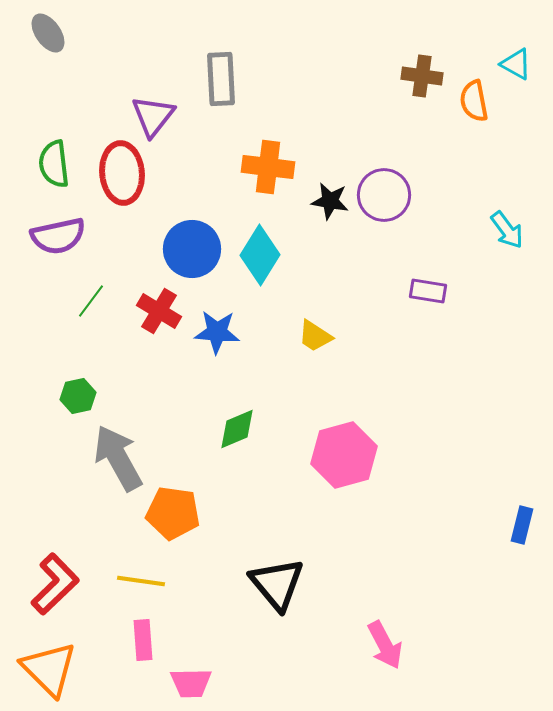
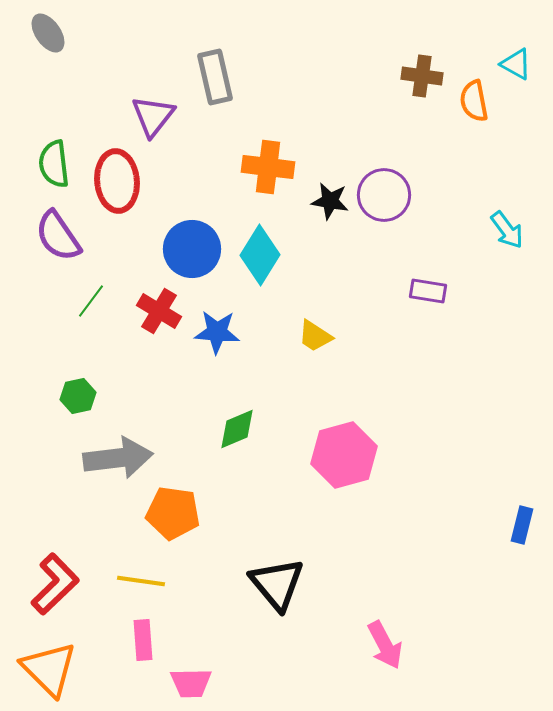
gray rectangle: moved 6 px left, 2 px up; rotated 10 degrees counterclockwise
red ellipse: moved 5 px left, 8 px down
purple semicircle: rotated 68 degrees clockwise
gray arrow: rotated 112 degrees clockwise
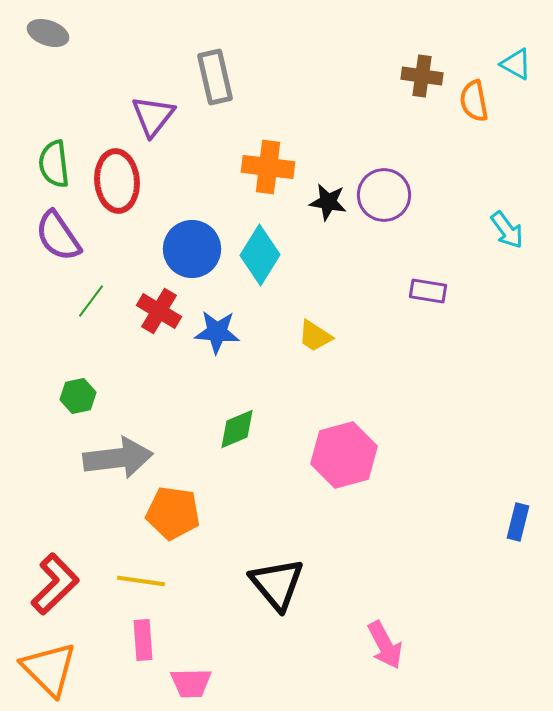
gray ellipse: rotated 36 degrees counterclockwise
black star: moved 2 px left, 1 px down
blue rectangle: moved 4 px left, 3 px up
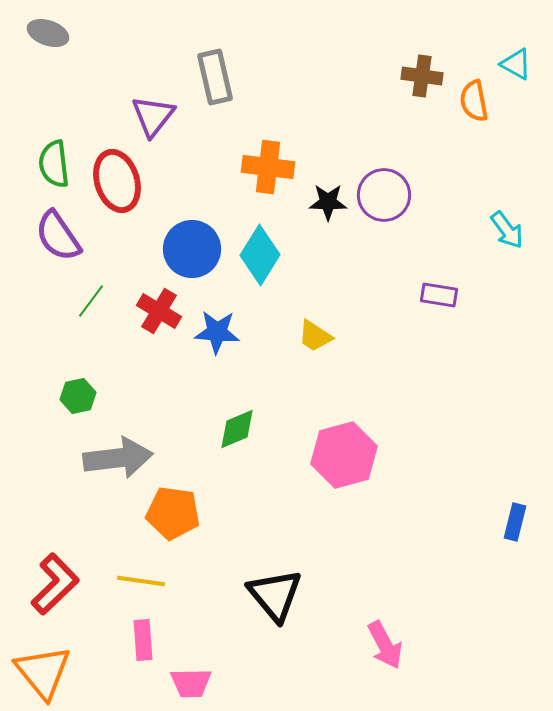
red ellipse: rotated 12 degrees counterclockwise
black star: rotated 9 degrees counterclockwise
purple rectangle: moved 11 px right, 4 px down
blue rectangle: moved 3 px left
black triangle: moved 2 px left, 11 px down
orange triangle: moved 6 px left, 3 px down; rotated 6 degrees clockwise
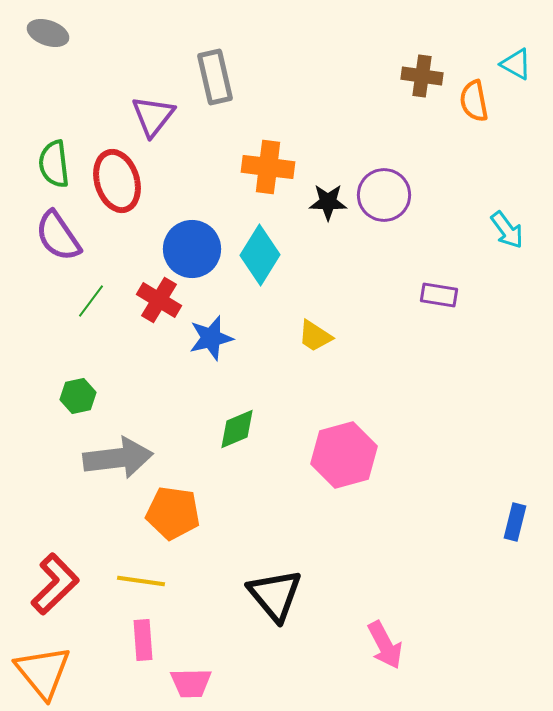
red cross: moved 11 px up
blue star: moved 6 px left, 6 px down; rotated 18 degrees counterclockwise
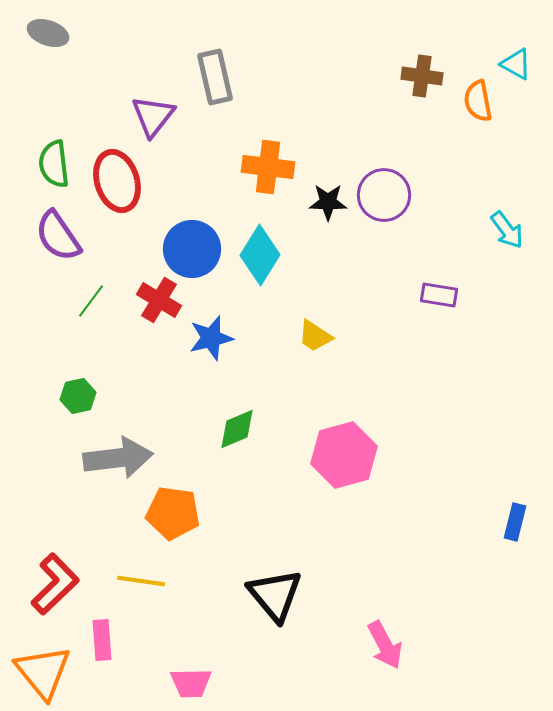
orange semicircle: moved 4 px right
pink rectangle: moved 41 px left
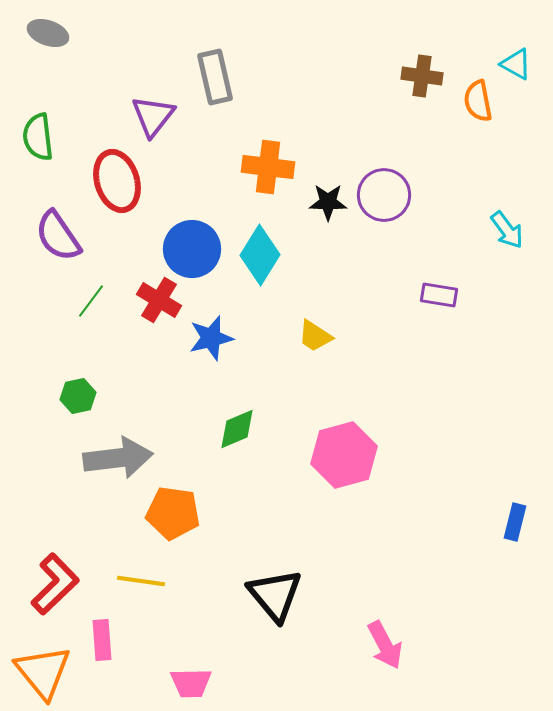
green semicircle: moved 16 px left, 27 px up
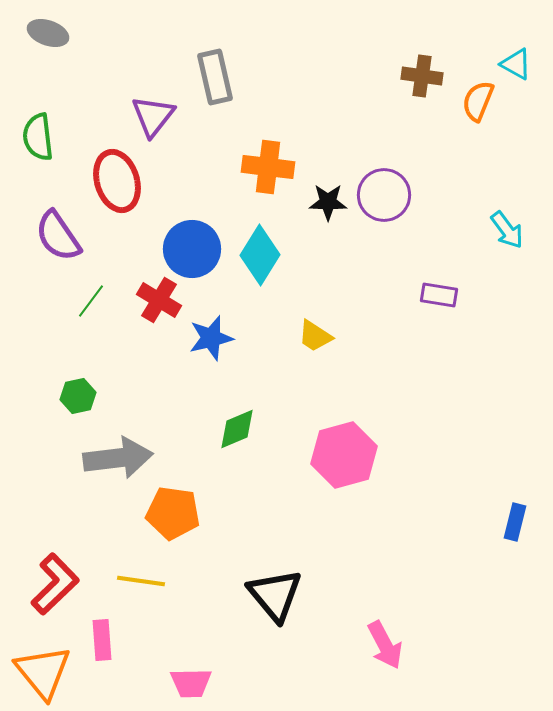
orange semicircle: rotated 33 degrees clockwise
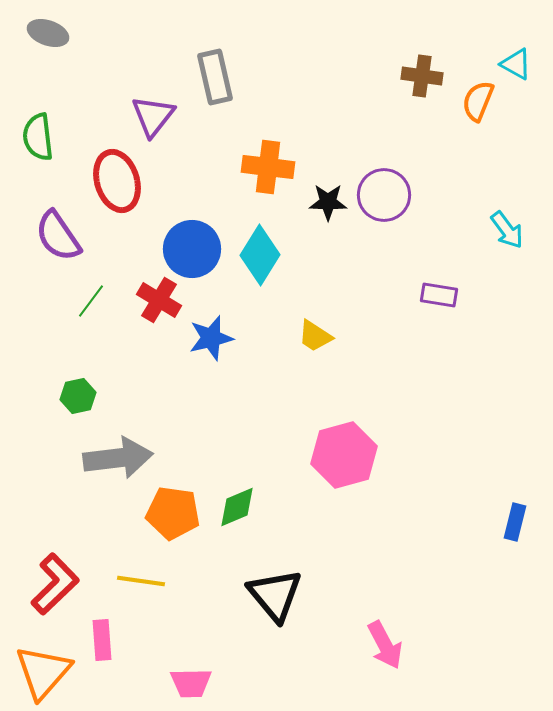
green diamond: moved 78 px down
orange triangle: rotated 20 degrees clockwise
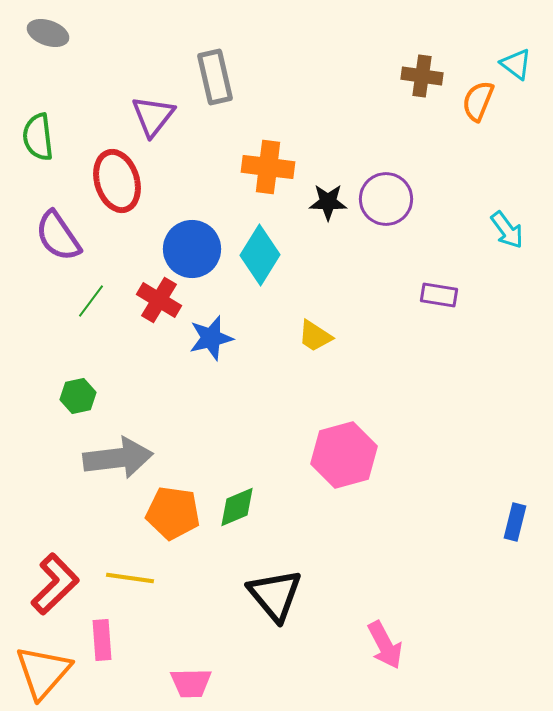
cyan triangle: rotated 8 degrees clockwise
purple circle: moved 2 px right, 4 px down
yellow line: moved 11 px left, 3 px up
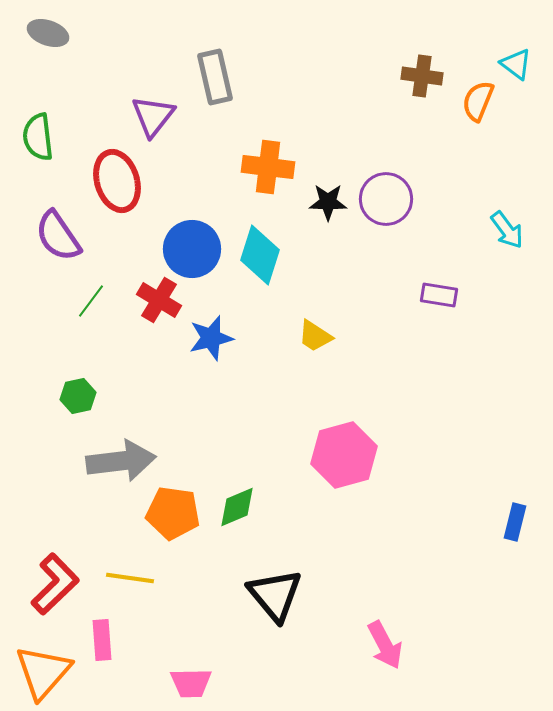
cyan diamond: rotated 14 degrees counterclockwise
gray arrow: moved 3 px right, 3 px down
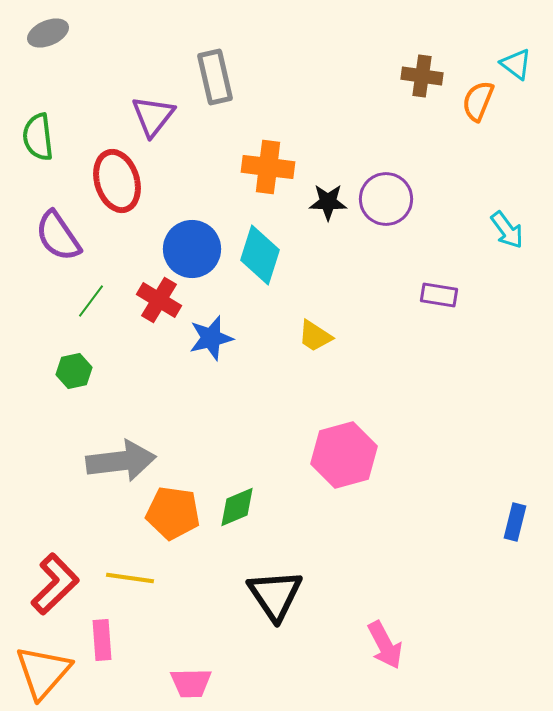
gray ellipse: rotated 42 degrees counterclockwise
green hexagon: moved 4 px left, 25 px up
black triangle: rotated 6 degrees clockwise
